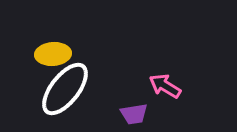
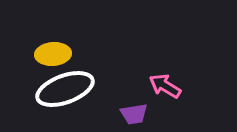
white ellipse: rotated 32 degrees clockwise
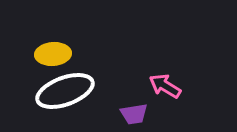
white ellipse: moved 2 px down
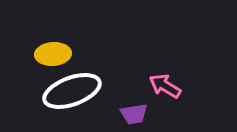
white ellipse: moved 7 px right
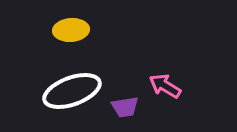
yellow ellipse: moved 18 px right, 24 px up
purple trapezoid: moved 9 px left, 7 px up
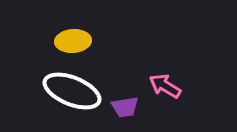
yellow ellipse: moved 2 px right, 11 px down
white ellipse: rotated 42 degrees clockwise
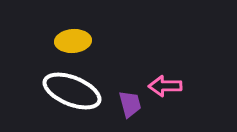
pink arrow: rotated 32 degrees counterclockwise
purple trapezoid: moved 5 px right, 3 px up; rotated 96 degrees counterclockwise
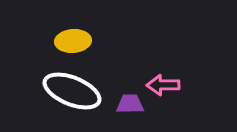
pink arrow: moved 2 px left, 1 px up
purple trapezoid: rotated 76 degrees counterclockwise
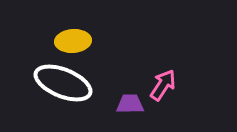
pink arrow: rotated 124 degrees clockwise
white ellipse: moved 9 px left, 8 px up
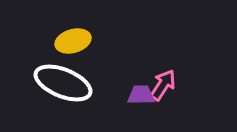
yellow ellipse: rotated 12 degrees counterclockwise
purple trapezoid: moved 11 px right, 9 px up
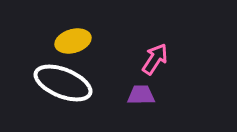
pink arrow: moved 8 px left, 26 px up
